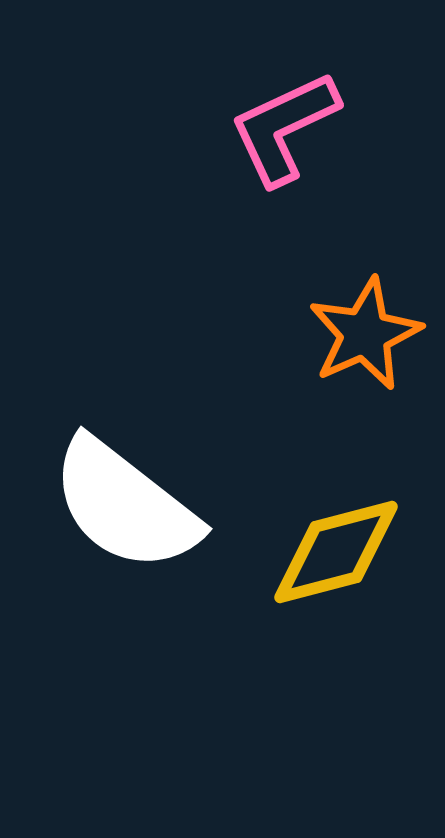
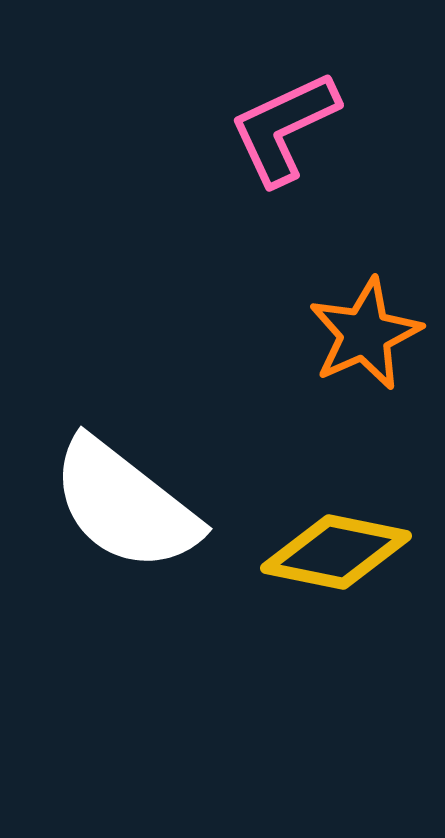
yellow diamond: rotated 26 degrees clockwise
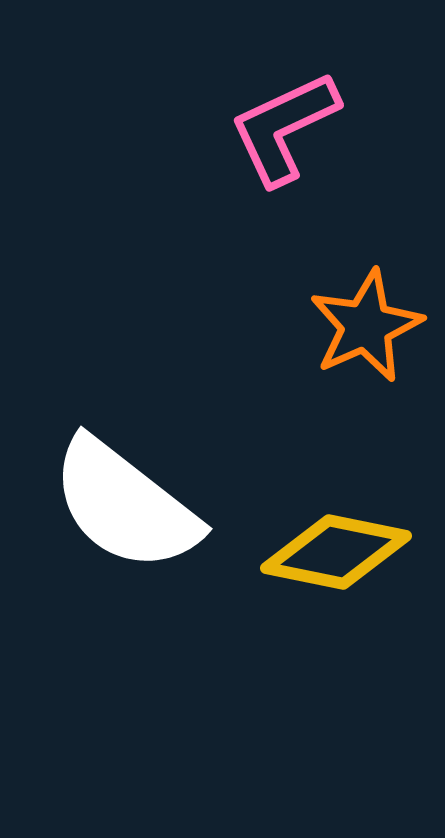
orange star: moved 1 px right, 8 px up
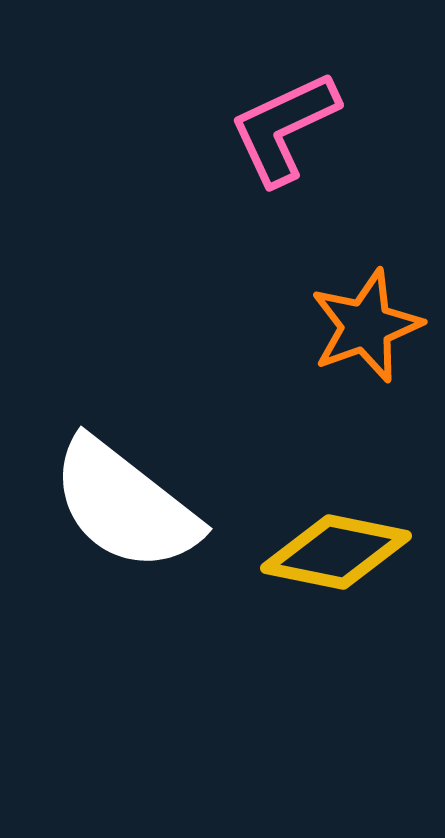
orange star: rotated 4 degrees clockwise
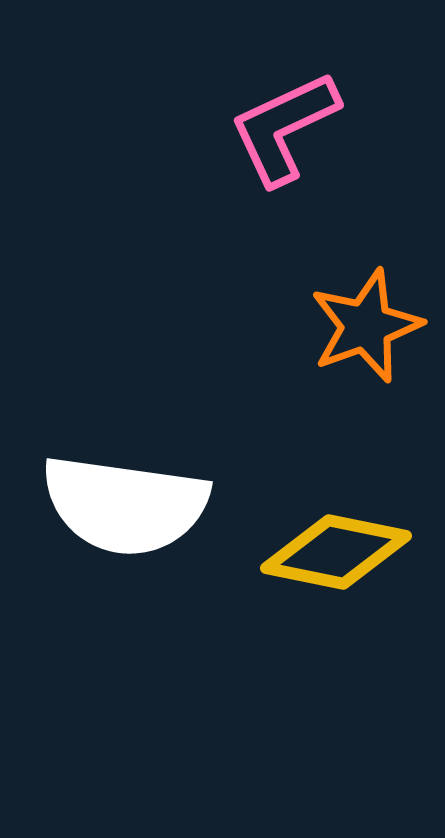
white semicircle: rotated 30 degrees counterclockwise
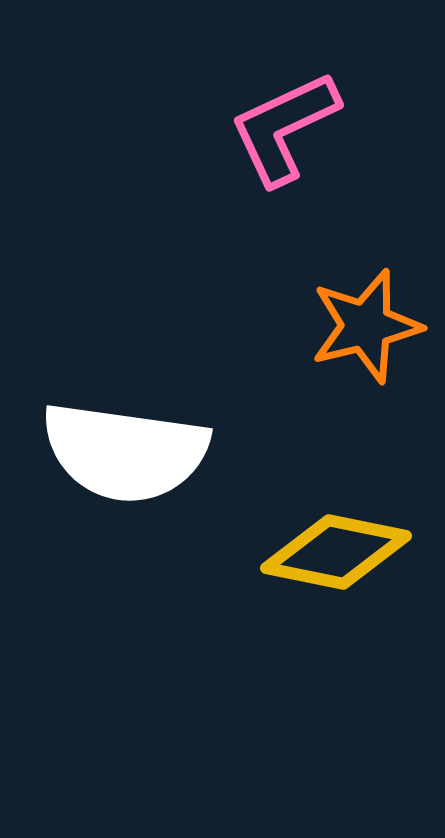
orange star: rotated 6 degrees clockwise
white semicircle: moved 53 px up
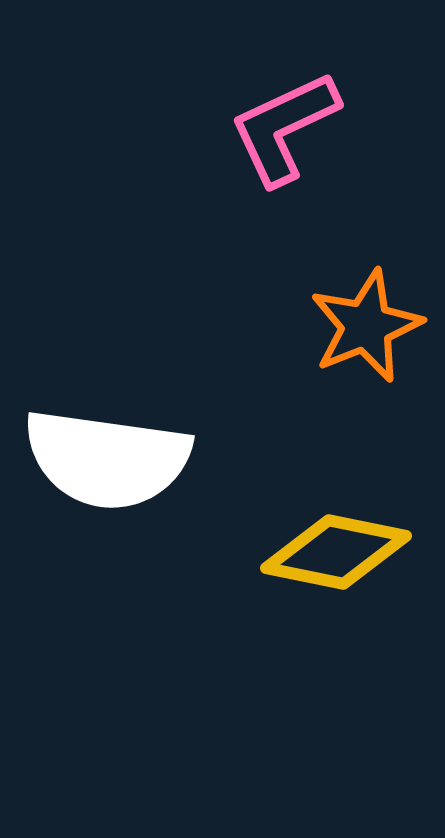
orange star: rotated 8 degrees counterclockwise
white semicircle: moved 18 px left, 7 px down
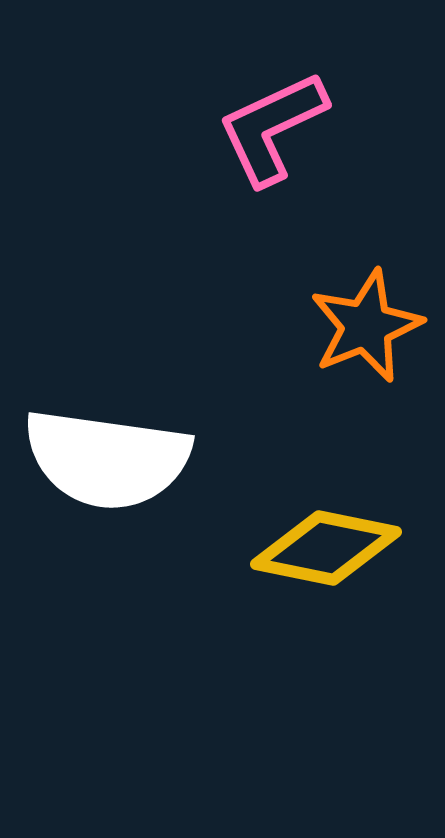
pink L-shape: moved 12 px left
yellow diamond: moved 10 px left, 4 px up
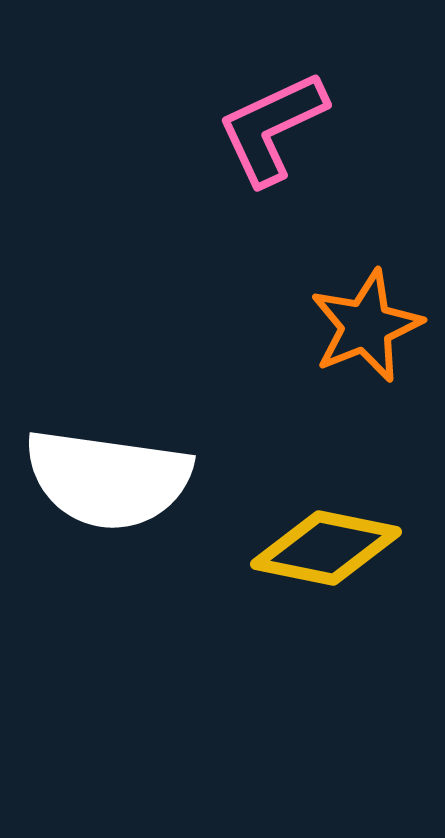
white semicircle: moved 1 px right, 20 px down
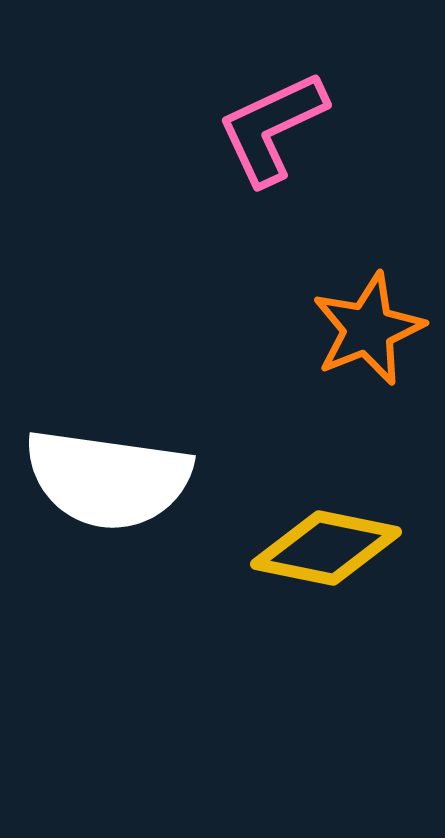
orange star: moved 2 px right, 3 px down
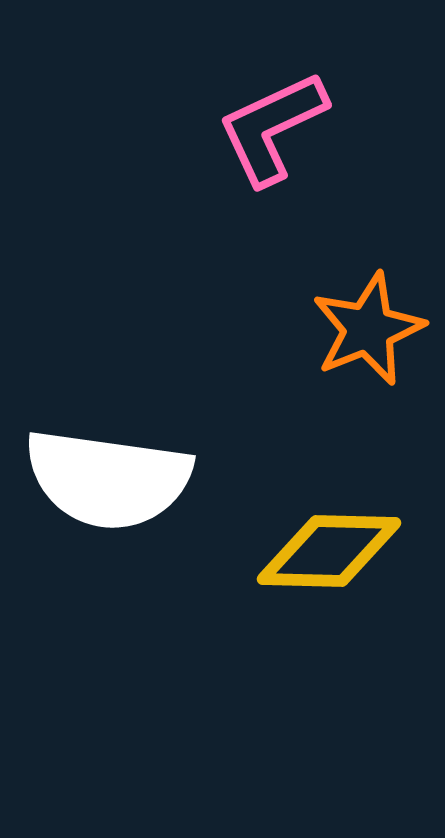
yellow diamond: moved 3 px right, 3 px down; rotated 10 degrees counterclockwise
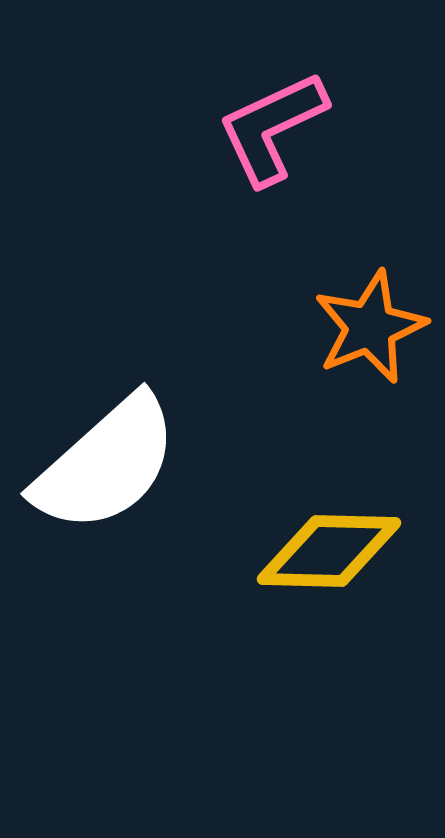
orange star: moved 2 px right, 2 px up
white semicircle: moved 2 px left, 15 px up; rotated 50 degrees counterclockwise
